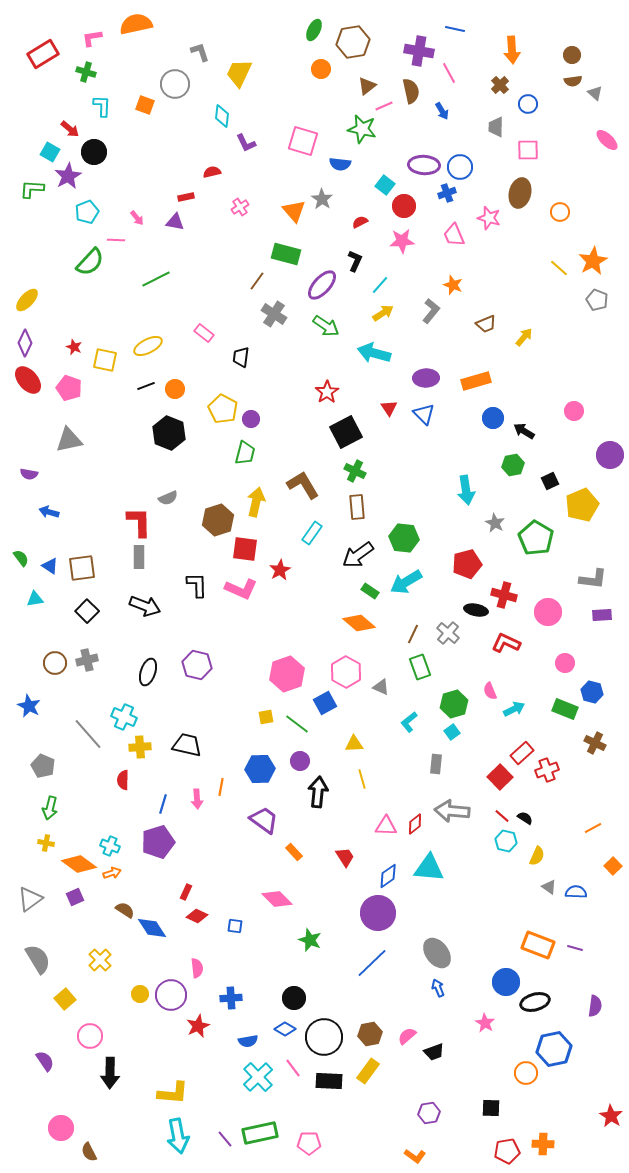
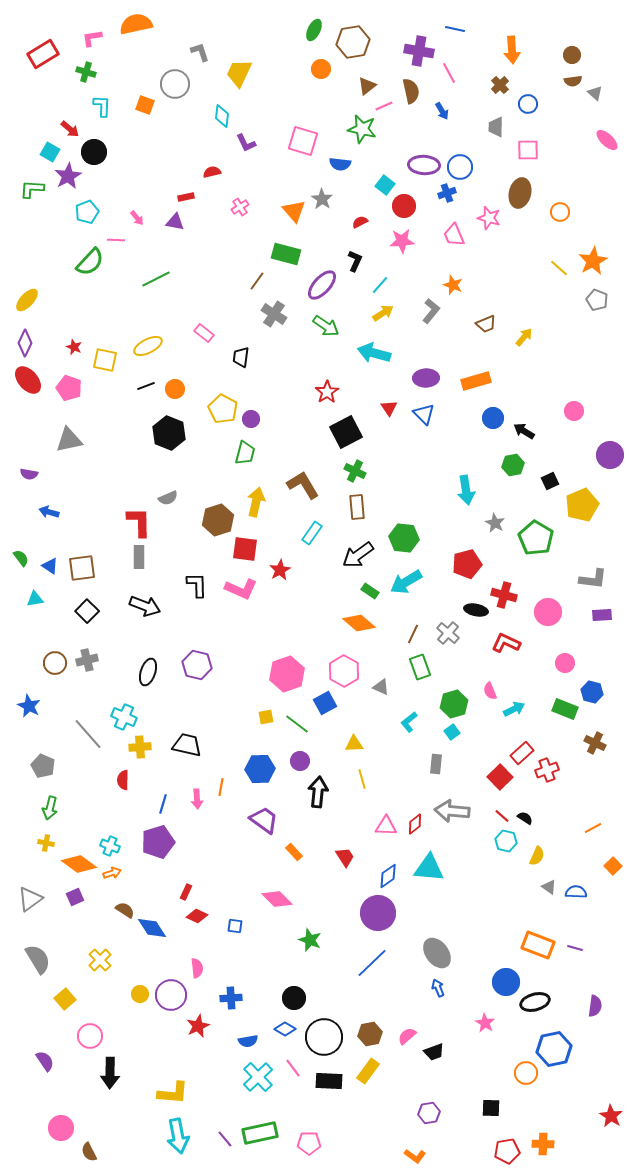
pink hexagon at (346, 672): moved 2 px left, 1 px up
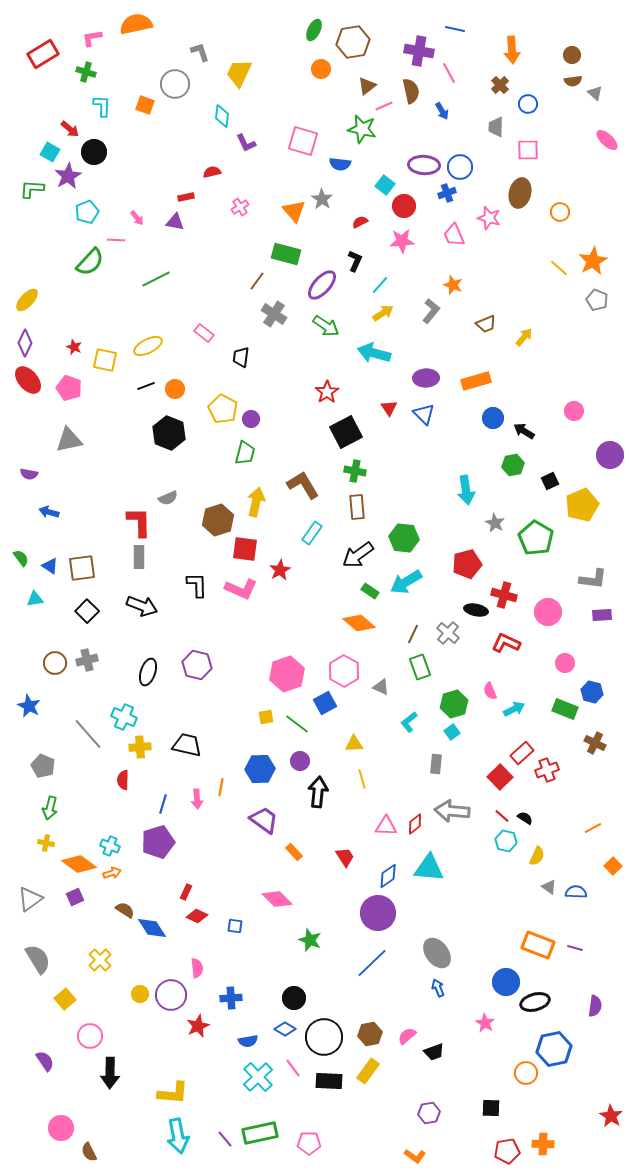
green cross at (355, 471): rotated 15 degrees counterclockwise
black arrow at (145, 606): moved 3 px left
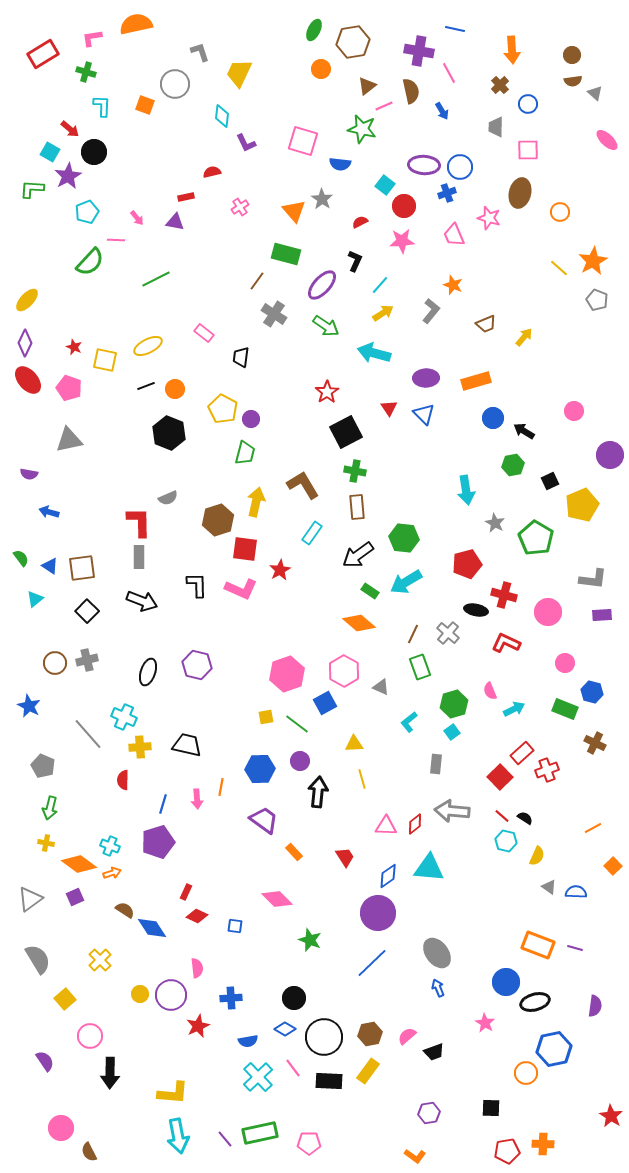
cyan triangle at (35, 599): rotated 30 degrees counterclockwise
black arrow at (142, 606): moved 5 px up
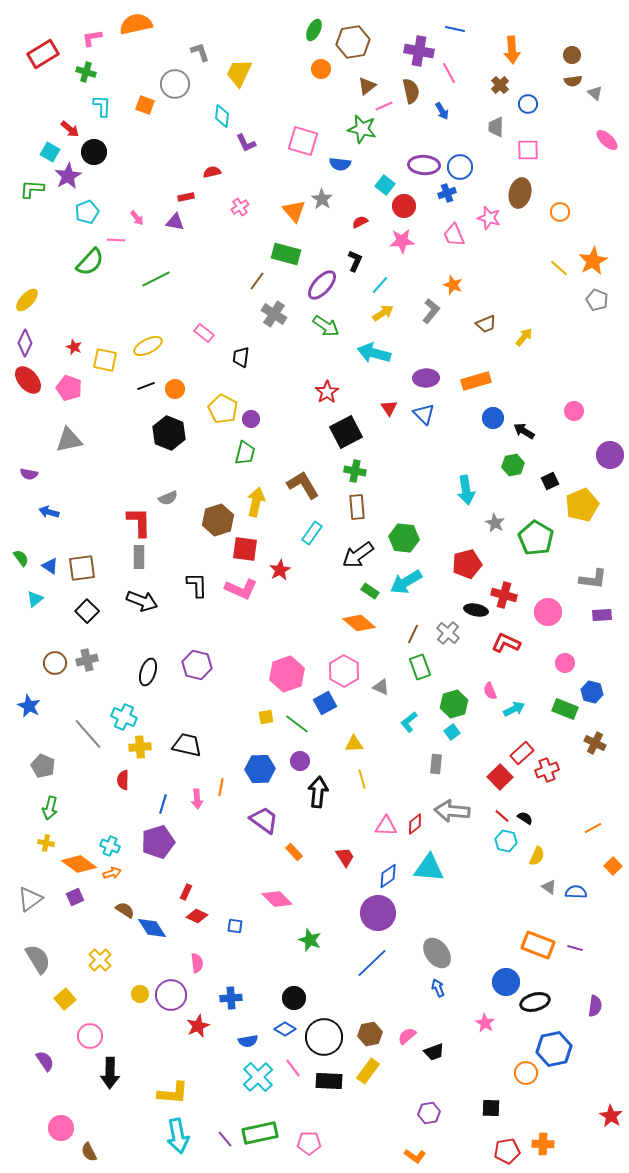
pink semicircle at (197, 968): moved 5 px up
